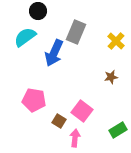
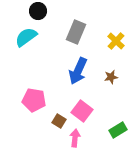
cyan semicircle: moved 1 px right
blue arrow: moved 24 px right, 18 px down
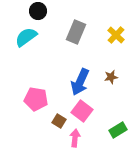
yellow cross: moved 6 px up
blue arrow: moved 2 px right, 11 px down
pink pentagon: moved 2 px right, 1 px up
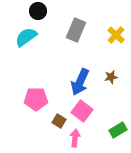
gray rectangle: moved 2 px up
pink pentagon: rotated 10 degrees counterclockwise
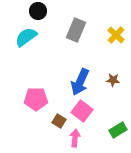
brown star: moved 2 px right, 3 px down; rotated 16 degrees clockwise
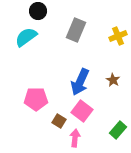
yellow cross: moved 2 px right, 1 px down; rotated 24 degrees clockwise
brown star: rotated 24 degrees clockwise
green rectangle: rotated 18 degrees counterclockwise
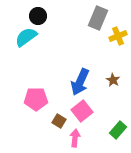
black circle: moved 5 px down
gray rectangle: moved 22 px right, 12 px up
pink square: rotated 15 degrees clockwise
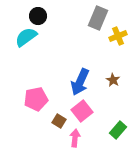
pink pentagon: rotated 10 degrees counterclockwise
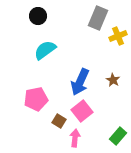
cyan semicircle: moved 19 px right, 13 px down
green rectangle: moved 6 px down
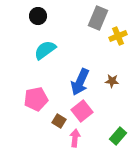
brown star: moved 1 px left, 1 px down; rotated 24 degrees counterclockwise
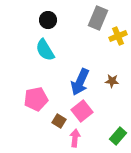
black circle: moved 10 px right, 4 px down
cyan semicircle: rotated 85 degrees counterclockwise
